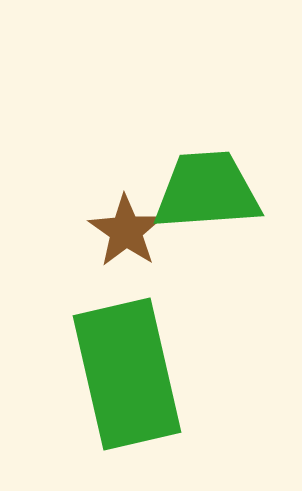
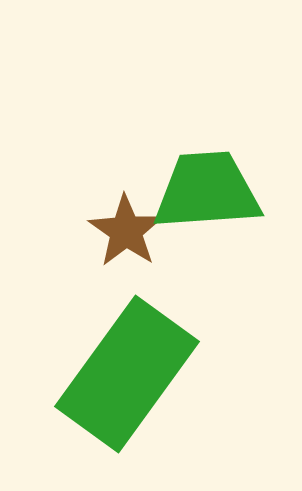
green rectangle: rotated 49 degrees clockwise
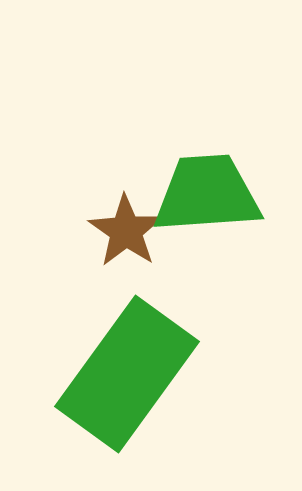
green trapezoid: moved 3 px down
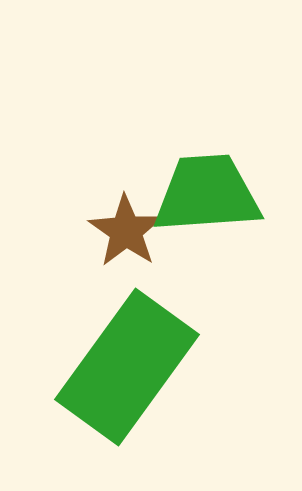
green rectangle: moved 7 px up
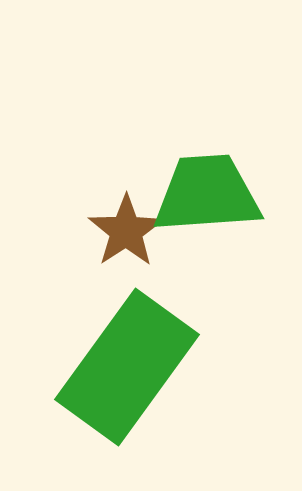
brown star: rotated 4 degrees clockwise
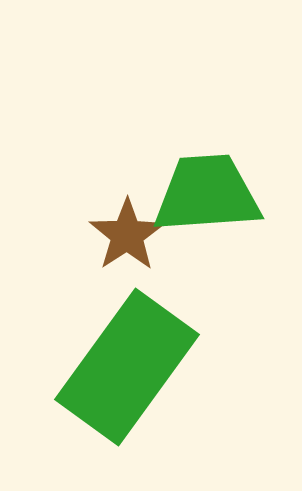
brown star: moved 1 px right, 4 px down
